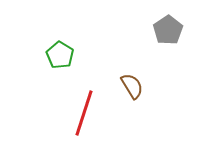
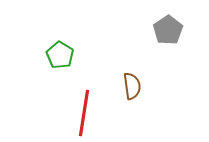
brown semicircle: rotated 24 degrees clockwise
red line: rotated 9 degrees counterclockwise
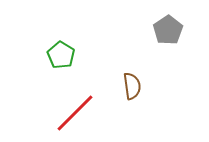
green pentagon: moved 1 px right
red line: moved 9 px left; rotated 36 degrees clockwise
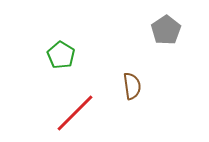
gray pentagon: moved 2 px left
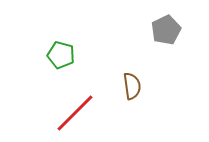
gray pentagon: rotated 8 degrees clockwise
green pentagon: rotated 16 degrees counterclockwise
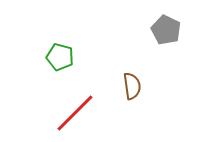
gray pentagon: rotated 20 degrees counterclockwise
green pentagon: moved 1 px left, 2 px down
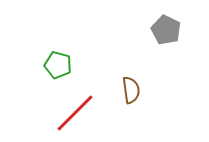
green pentagon: moved 2 px left, 8 px down
brown semicircle: moved 1 px left, 4 px down
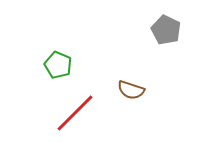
green pentagon: rotated 8 degrees clockwise
brown semicircle: rotated 116 degrees clockwise
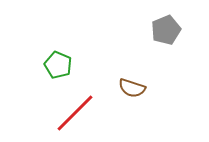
gray pentagon: rotated 24 degrees clockwise
brown semicircle: moved 1 px right, 2 px up
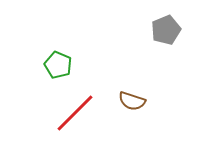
brown semicircle: moved 13 px down
